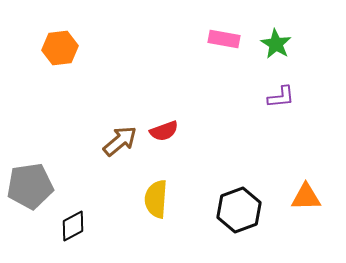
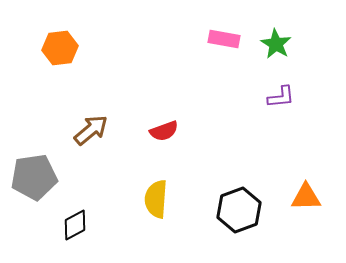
brown arrow: moved 29 px left, 11 px up
gray pentagon: moved 4 px right, 9 px up
black diamond: moved 2 px right, 1 px up
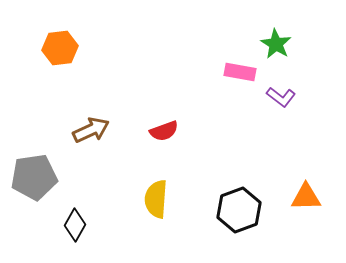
pink rectangle: moved 16 px right, 33 px down
purple L-shape: rotated 44 degrees clockwise
brown arrow: rotated 15 degrees clockwise
black diamond: rotated 32 degrees counterclockwise
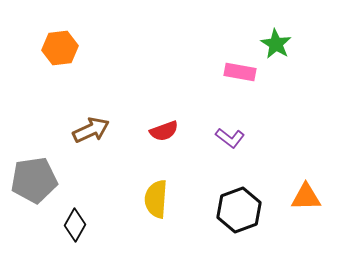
purple L-shape: moved 51 px left, 41 px down
gray pentagon: moved 3 px down
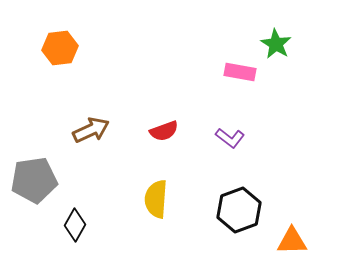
orange triangle: moved 14 px left, 44 px down
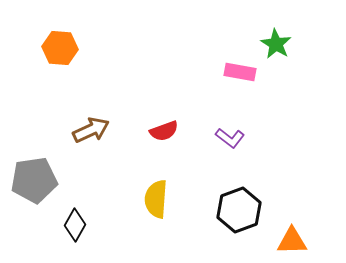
orange hexagon: rotated 12 degrees clockwise
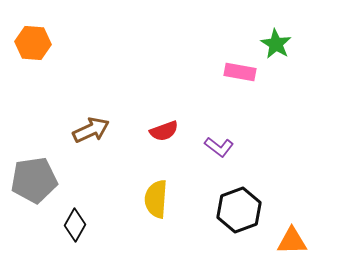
orange hexagon: moved 27 px left, 5 px up
purple L-shape: moved 11 px left, 9 px down
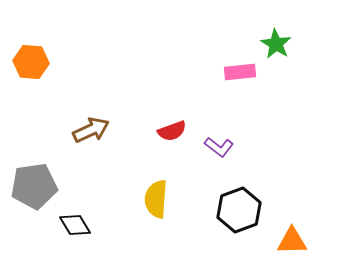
orange hexagon: moved 2 px left, 19 px down
pink rectangle: rotated 16 degrees counterclockwise
red semicircle: moved 8 px right
gray pentagon: moved 6 px down
black diamond: rotated 60 degrees counterclockwise
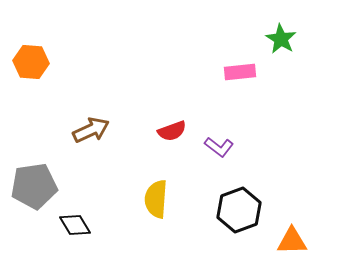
green star: moved 5 px right, 5 px up
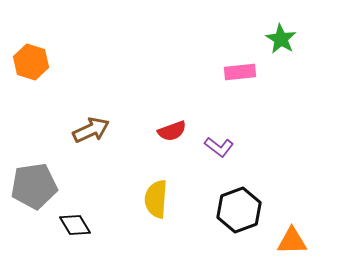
orange hexagon: rotated 12 degrees clockwise
